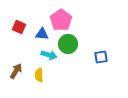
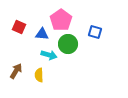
blue square: moved 6 px left, 25 px up; rotated 24 degrees clockwise
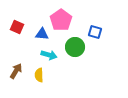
red square: moved 2 px left
green circle: moved 7 px right, 3 px down
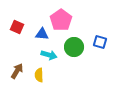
blue square: moved 5 px right, 10 px down
green circle: moved 1 px left
brown arrow: moved 1 px right
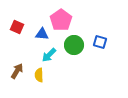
green circle: moved 2 px up
cyan arrow: rotated 119 degrees clockwise
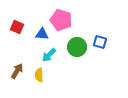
pink pentagon: rotated 20 degrees counterclockwise
green circle: moved 3 px right, 2 px down
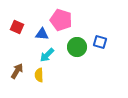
cyan arrow: moved 2 px left
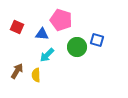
blue square: moved 3 px left, 2 px up
yellow semicircle: moved 3 px left
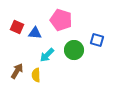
blue triangle: moved 7 px left, 1 px up
green circle: moved 3 px left, 3 px down
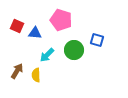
red square: moved 1 px up
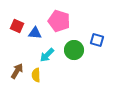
pink pentagon: moved 2 px left, 1 px down
